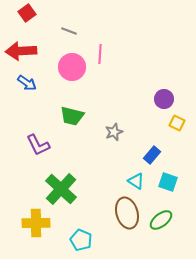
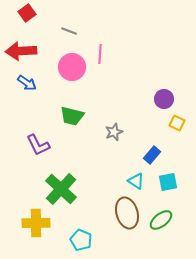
cyan square: rotated 30 degrees counterclockwise
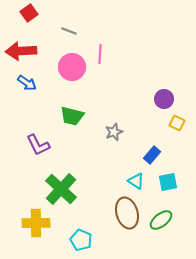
red square: moved 2 px right
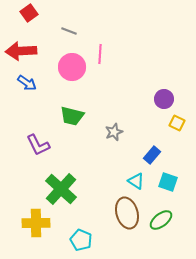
cyan square: rotated 30 degrees clockwise
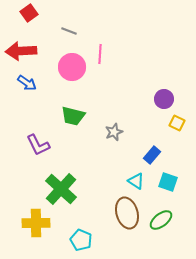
green trapezoid: moved 1 px right
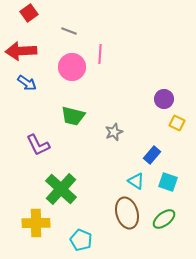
green ellipse: moved 3 px right, 1 px up
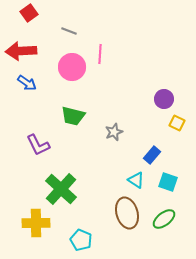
cyan triangle: moved 1 px up
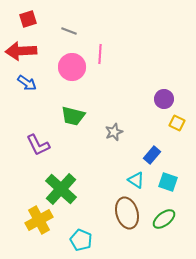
red square: moved 1 px left, 6 px down; rotated 18 degrees clockwise
yellow cross: moved 3 px right, 3 px up; rotated 28 degrees counterclockwise
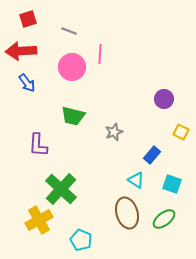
blue arrow: rotated 18 degrees clockwise
yellow square: moved 4 px right, 9 px down
purple L-shape: rotated 30 degrees clockwise
cyan square: moved 4 px right, 2 px down
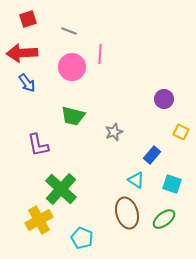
red arrow: moved 1 px right, 2 px down
purple L-shape: rotated 15 degrees counterclockwise
cyan pentagon: moved 1 px right, 2 px up
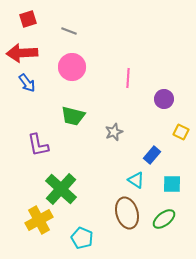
pink line: moved 28 px right, 24 px down
cyan square: rotated 18 degrees counterclockwise
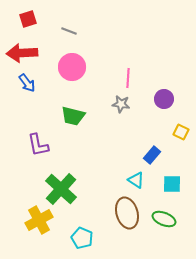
gray star: moved 7 px right, 28 px up; rotated 30 degrees clockwise
green ellipse: rotated 60 degrees clockwise
